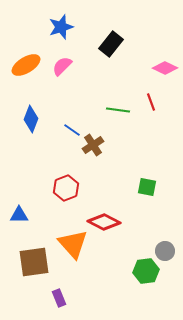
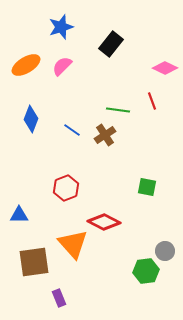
red line: moved 1 px right, 1 px up
brown cross: moved 12 px right, 10 px up
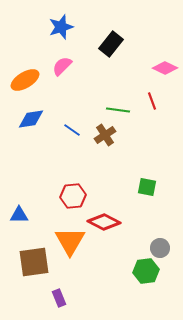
orange ellipse: moved 1 px left, 15 px down
blue diamond: rotated 60 degrees clockwise
red hexagon: moved 7 px right, 8 px down; rotated 15 degrees clockwise
orange triangle: moved 3 px left, 3 px up; rotated 12 degrees clockwise
gray circle: moved 5 px left, 3 px up
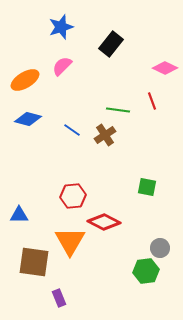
blue diamond: moved 3 px left; rotated 24 degrees clockwise
brown square: rotated 16 degrees clockwise
